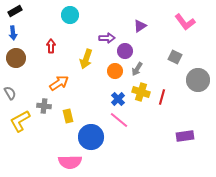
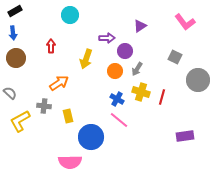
gray semicircle: rotated 16 degrees counterclockwise
blue cross: moved 1 px left; rotated 16 degrees counterclockwise
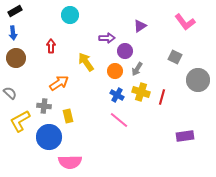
yellow arrow: moved 3 px down; rotated 126 degrees clockwise
blue cross: moved 4 px up
blue circle: moved 42 px left
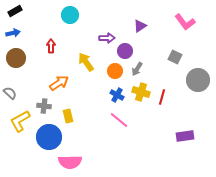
blue arrow: rotated 96 degrees counterclockwise
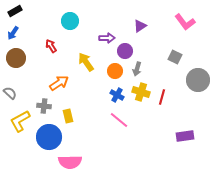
cyan circle: moved 6 px down
blue arrow: rotated 136 degrees clockwise
red arrow: rotated 32 degrees counterclockwise
gray arrow: rotated 16 degrees counterclockwise
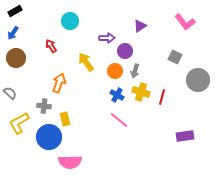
gray arrow: moved 2 px left, 2 px down
orange arrow: rotated 36 degrees counterclockwise
yellow rectangle: moved 3 px left, 3 px down
yellow L-shape: moved 1 px left, 2 px down
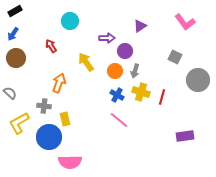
blue arrow: moved 1 px down
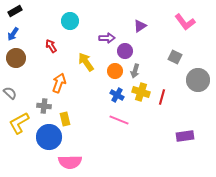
pink line: rotated 18 degrees counterclockwise
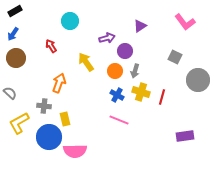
purple arrow: rotated 14 degrees counterclockwise
pink semicircle: moved 5 px right, 11 px up
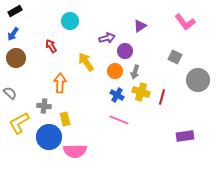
gray arrow: moved 1 px down
orange arrow: moved 1 px right; rotated 18 degrees counterclockwise
